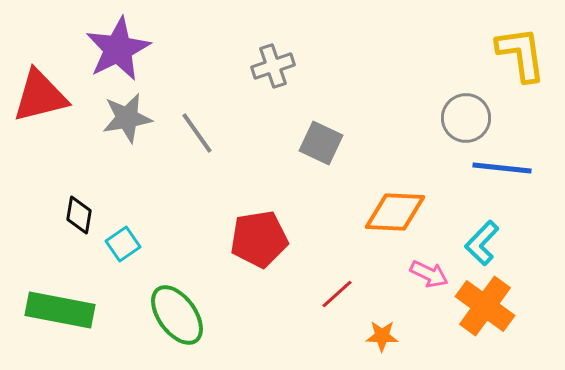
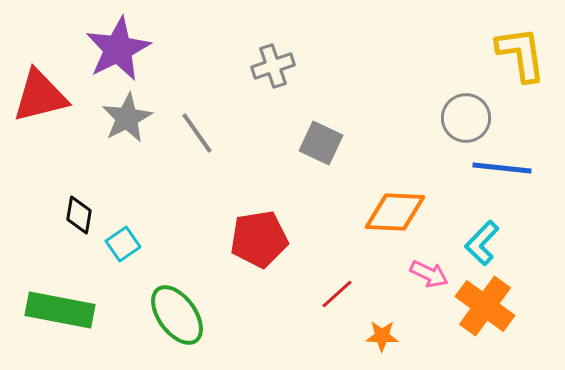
gray star: rotated 18 degrees counterclockwise
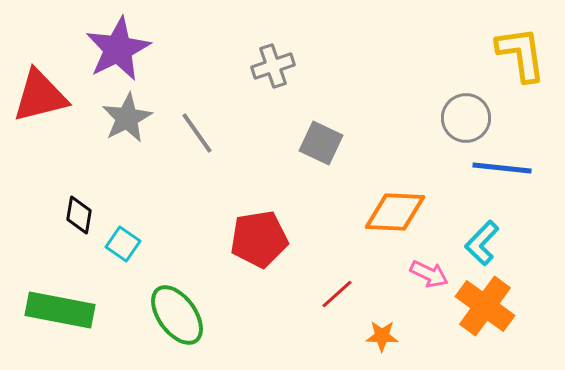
cyan square: rotated 20 degrees counterclockwise
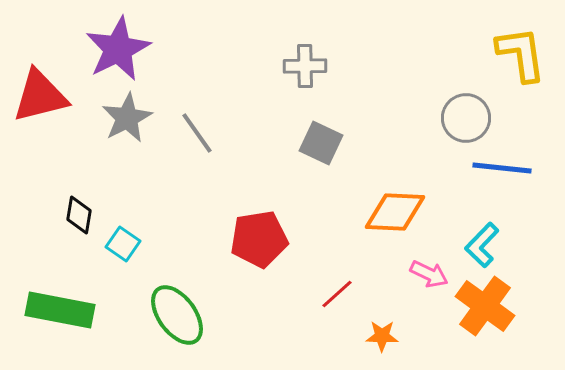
gray cross: moved 32 px right; rotated 18 degrees clockwise
cyan L-shape: moved 2 px down
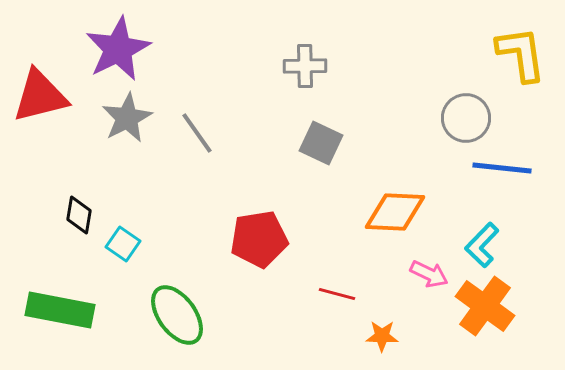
red line: rotated 57 degrees clockwise
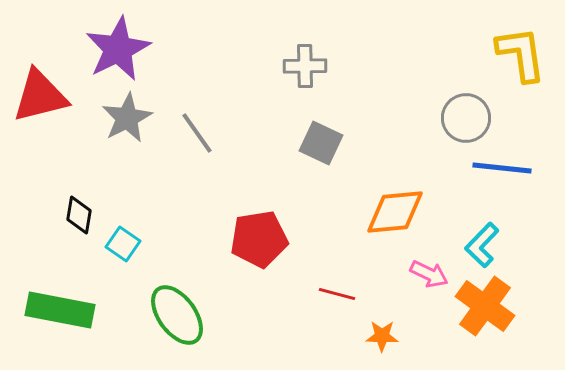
orange diamond: rotated 8 degrees counterclockwise
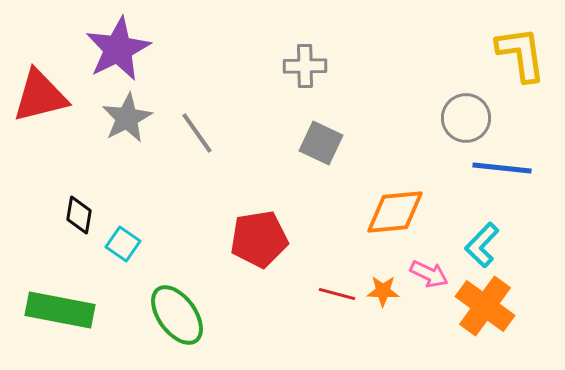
orange star: moved 1 px right, 45 px up
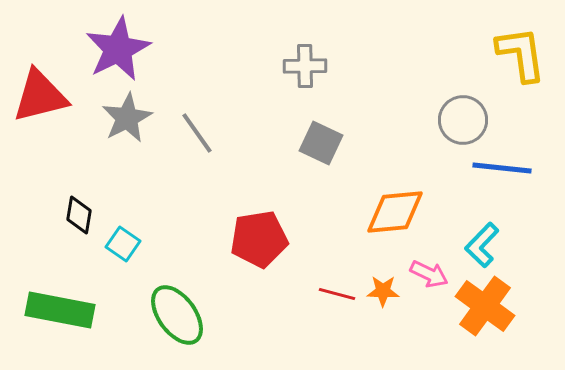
gray circle: moved 3 px left, 2 px down
